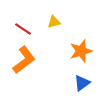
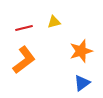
red line: moved 1 px right, 1 px up; rotated 48 degrees counterclockwise
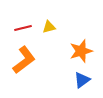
yellow triangle: moved 5 px left, 5 px down
red line: moved 1 px left
blue triangle: moved 3 px up
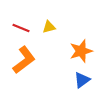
red line: moved 2 px left; rotated 36 degrees clockwise
